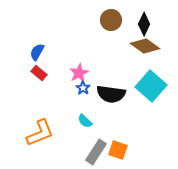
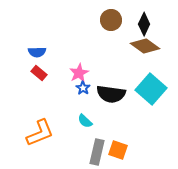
blue semicircle: rotated 120 degrees counterclockwise
cyan square: moved 3 px down
gray rectangle: moved 1 px right; rotated 20 degrees counterclockwise
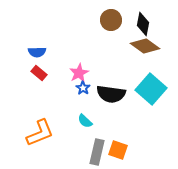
black diamond: moved 1 px left; rotated 15 degrees counterclockwise
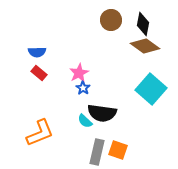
black semicircle: moved 9 px left, 19 px down
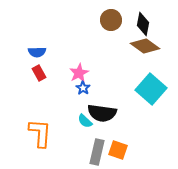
red rectangle: rotated 21 degrees clockwise
orange L-shape: rotated 64 degrees counterclockwise
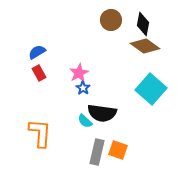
blue semicircle: rotated 150 degrees clockwise
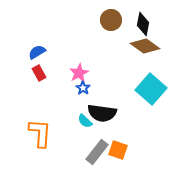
gray rectangle: rotated 25 degrees clockwise
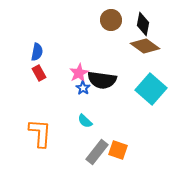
blue semicircle: rotated 132 degrees clockwise
black semicircle: moved 33 px up
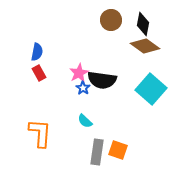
gray rectangle: rotated 30 degrees counterclockwise
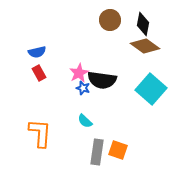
brown circle: moved 1 px left
blue semicircle: rotated 66 degrees clockwise
blue star: rotated 16 degrees counterclockwise
